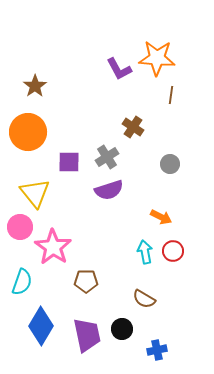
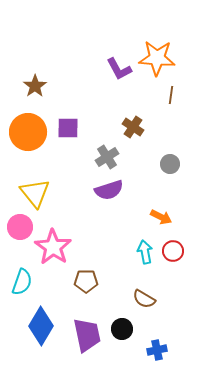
purple square: moved 1 px left, 34 px up
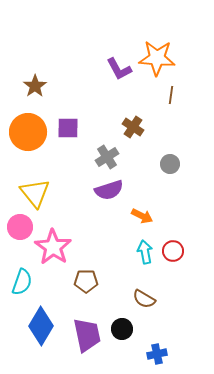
orange arrow: moved 19 px left, 1 px up
blue cross: moved 4 px down
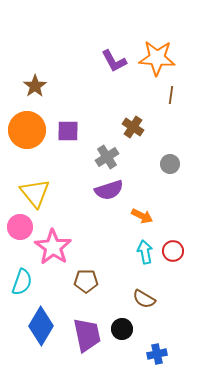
purple L-shape: moved 5 px left, 8 px up
purple square: moved 3 px down
orange circle: moved 1 px left, 2 px up
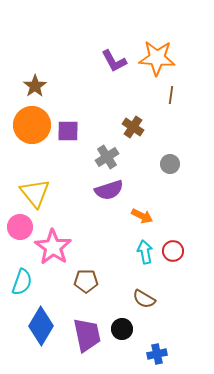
orange circle: moved 5 px right, 5 px up
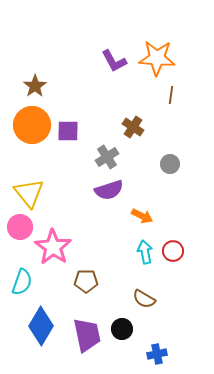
yellow triangle: moved 6 px left
